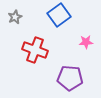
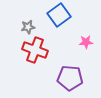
gray star: moved 13 px right, 10 px down; rotated 16 degrees clockwise
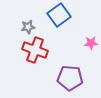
pink star: moved 5 px right, 1 px down
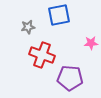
blue square: rotated 25 degrees clockwise
red cross: moved 7 px right, 5 px down
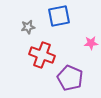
blue square: moved 1 px down
purple pentagon: rotated 20 degrees clockwise
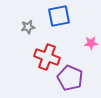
red cross: moved 5 px right, 2 px down
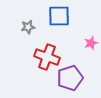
blue square: rotated 10 degrees clockwise
pink star: rotated 16 degrees counterclockwise
purple pentagon: rotated 30 degrees clockwise
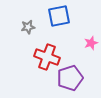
blue square: rotated 10 degrees counterclockwise
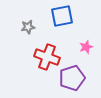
blue square: moved 3 px right
pink star: moved 5 px left, 4 px down
purple pentagon: moved 2 px right
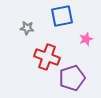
gray star: moved 1 px left, 1 px down; rotated 16 degrees clockwise
pink star: moved 8 px up
